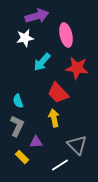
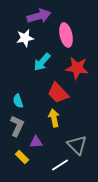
purple arrow: moved 2 px right
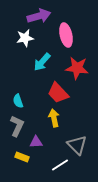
yellow rectangle: rotated 24 degrees counterclockwise
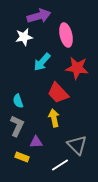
white star: moved 1 px left, 1 px up
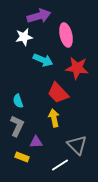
cyan arrow: moved 1 px right, 2 px up; rotated 108 degrees counterclockwise
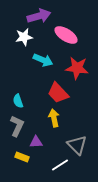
pink ellipse: rotated 45 degrees counterclockwise
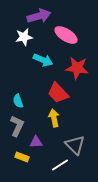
gray triangle: moved 2 px left
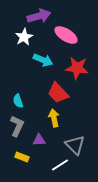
white star: rotated 18 degrees counterclockwise
purple triangle: moved 3 px right, 2 px up
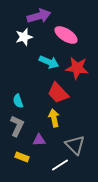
white star: rotated 12 degrees clockwise
cyan arrow: moved 6 px right, 2 px down
